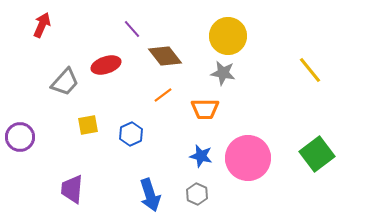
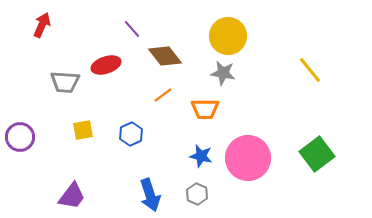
gray trapezoid: rotated 52 degrees clockwise
yellow square: moved 5 px left, 5 px down
purple trapezoid: moved 7 px down; rotated 148 degrees counterclockwise
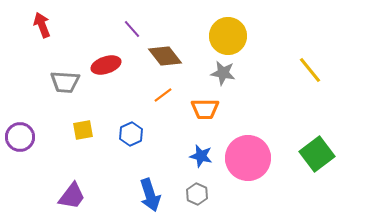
red arrow: rotated 45 degrees counterclockwise
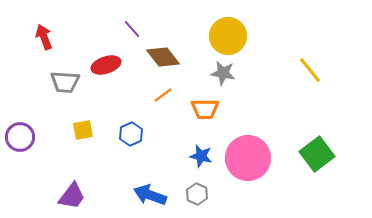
red arrow: moved 2 px right, 12 px down
brown diamond: moved 2 px left, 1 px down
blue arrow: rotated 128 degrees clockwise
